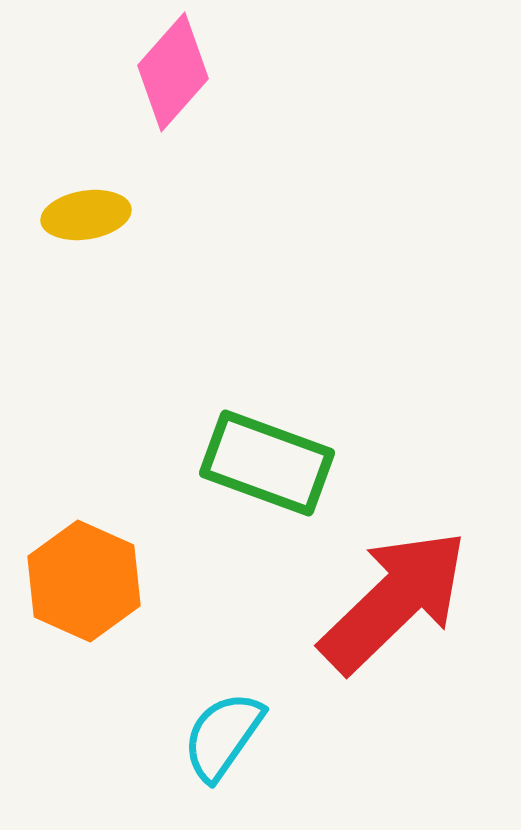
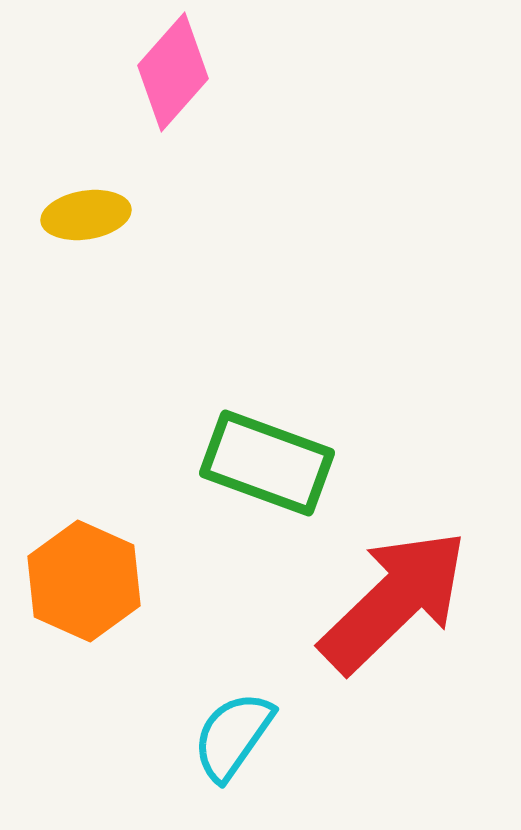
cyan semicircle: moved 10 px right
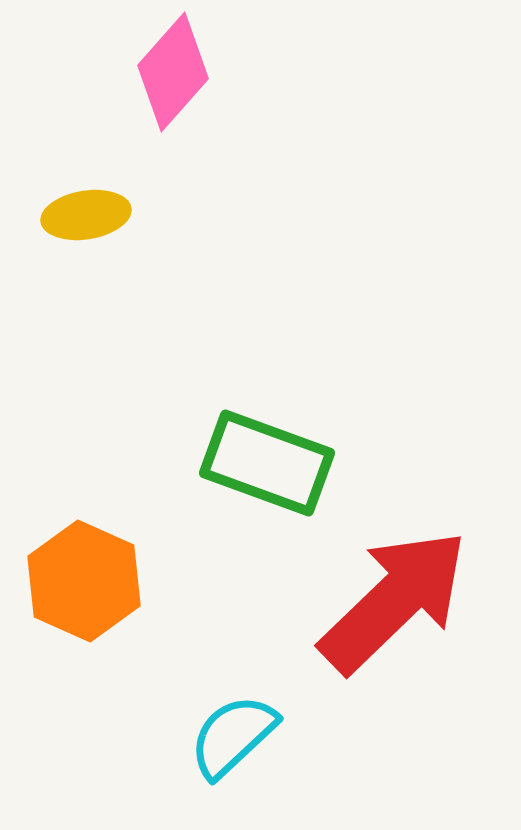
cyan semicircle: rotated 12 degrees clockwise
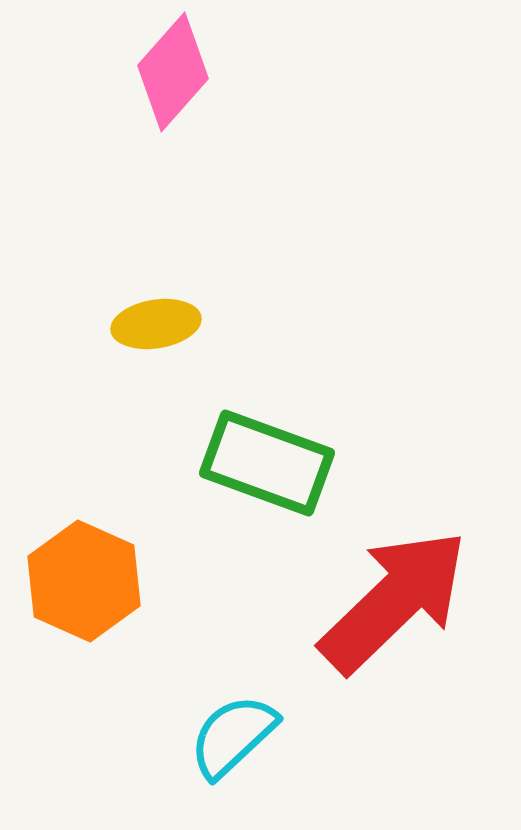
yellow ellipse: moved 70 px right, 109 px down
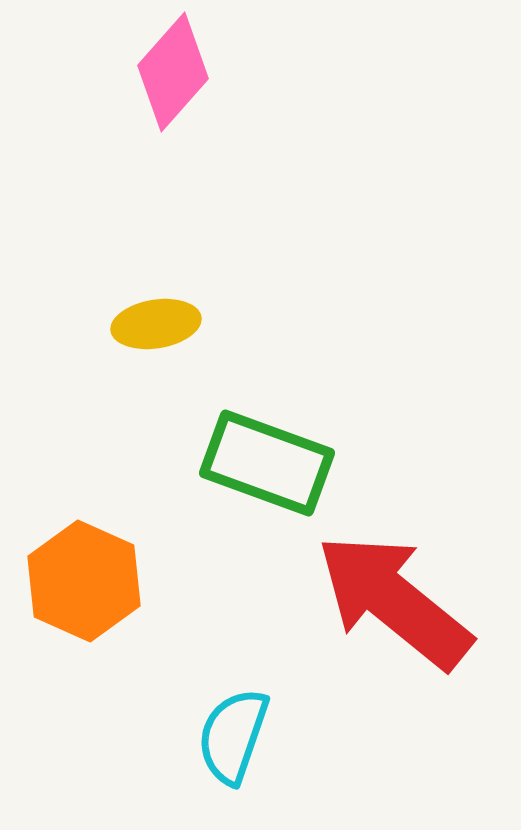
red arrow: rotated 97 degrees counterclockwise
cyan semicircle: rotated 28 degrees counterclockwise
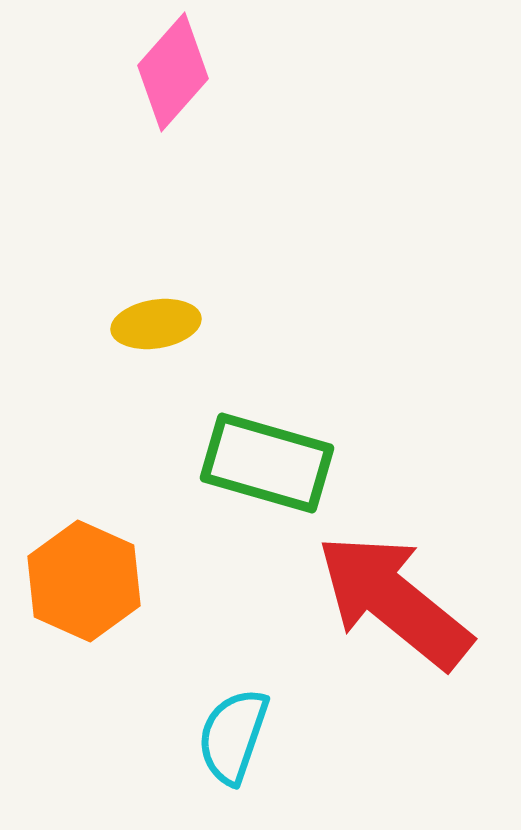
green rectangle: rotated 4 degrees counterclockwise
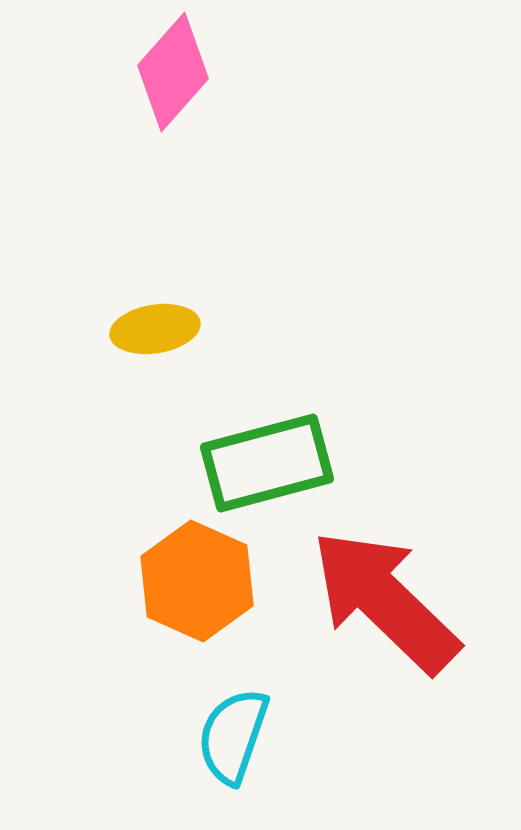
yellow ellipse: moved 1 px left, 5 px down
green rectangle: rotated 31 degrees counterclockwise
orange hexagon: moved 113 px right
red arrow: moved 9 px left; rotated 5 degrees clockwise
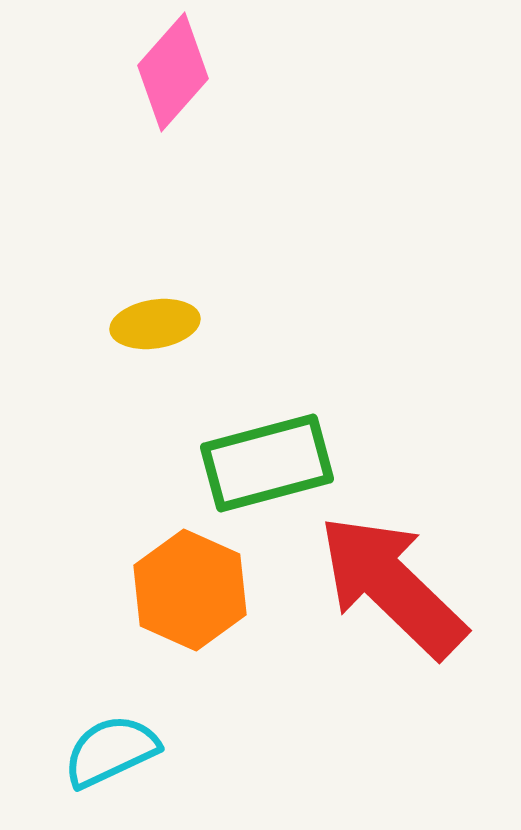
yellow ellipse: moved 5 px up
orange hexagon: moved 7 px left, 9 px down
red arrow: moved 7 px right, 15 px up
cyan semicircle: moved 122 px left, 15 px down; rotated 46 degrees clockwise
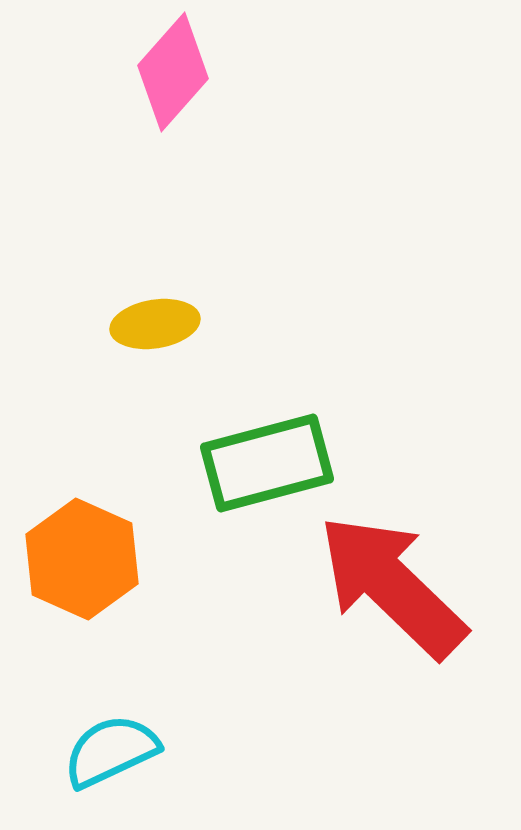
orange hexagon: moved 108 px left, 31 px up
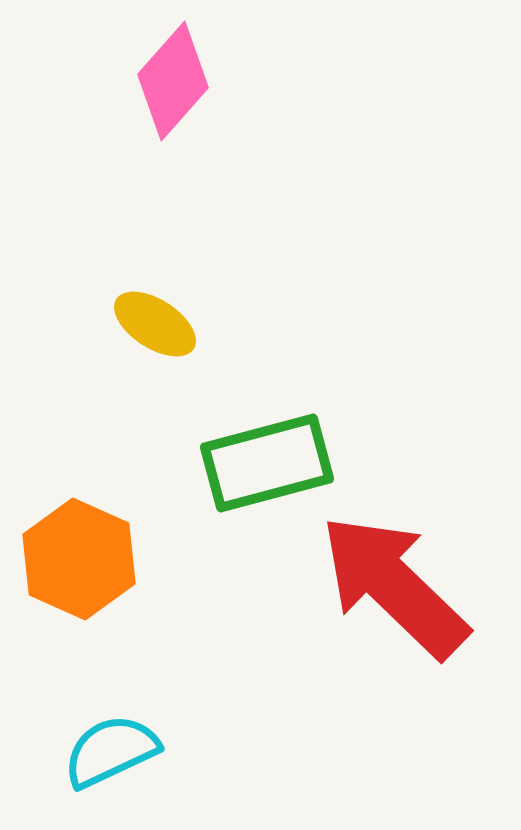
pink diamond: moved 9 px down
yellow ellipse: rotated 42 degrees clockwise
orange hexagon: moved 3 px left
red arrow: moved 2 px right
